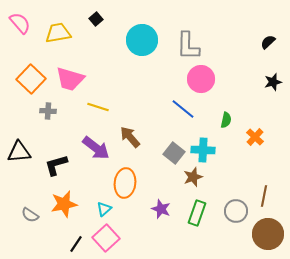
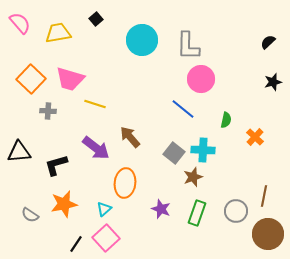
yellow line: moved 3 px left, 3 px up
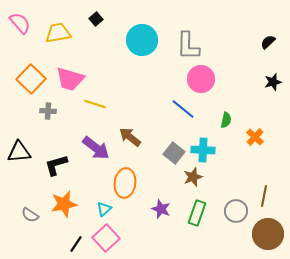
brown arrow: rotated 10 degrees counterclockwise
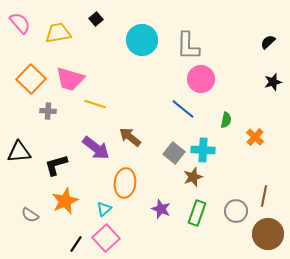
orange star: moved 1 px right, 3 px up; rotated 12 degrees counterclockwise
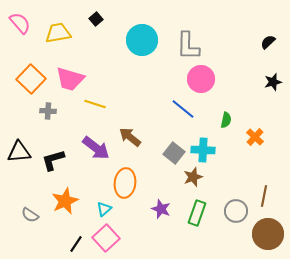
black L-shape: moved 3 px left, 5 px up
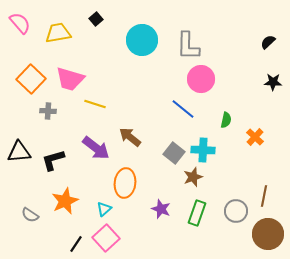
black star: rotated 18 degrees clockwise
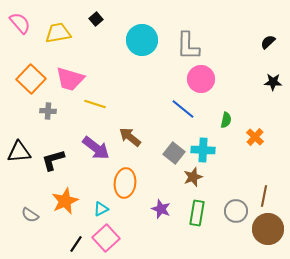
cyan triangle: moved 3 px left; rotated 14 degrees clockwise
green rectangle: rotated 10 degrees counterclockwise
brown circle: moved 5 px up
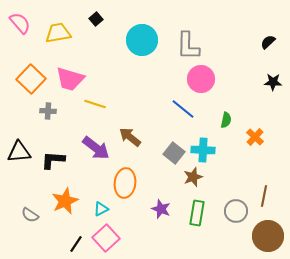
black L-shape: rotated 20 degrees clockwise
brown circle: moved 7 px down
